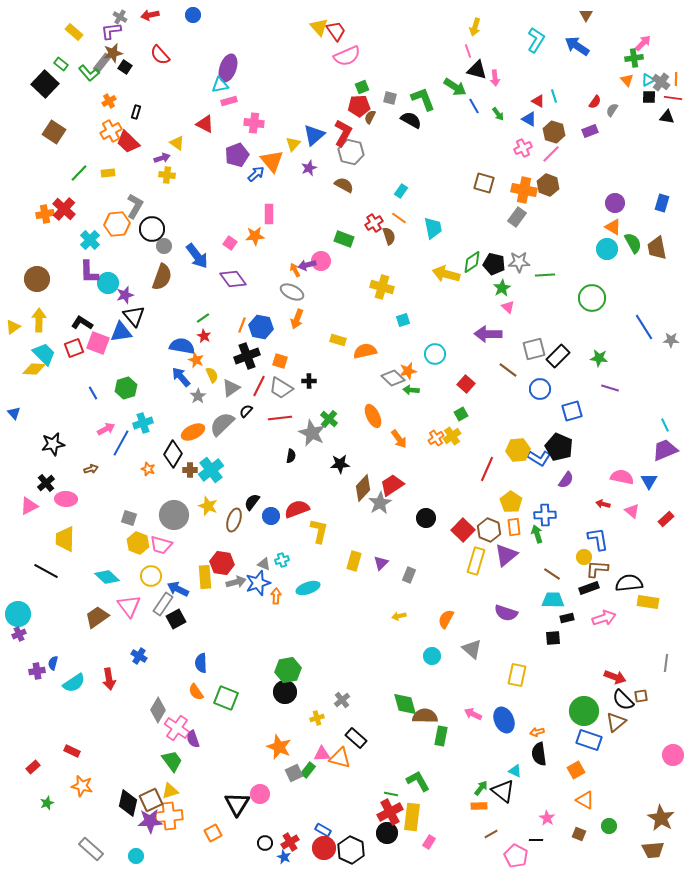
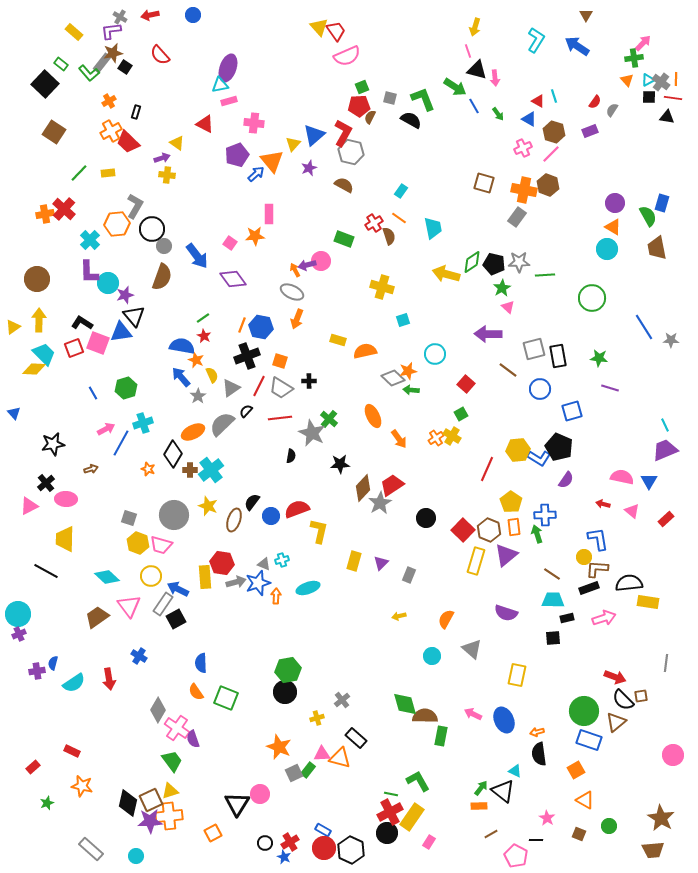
green semicircle at (633, 243): moved 15 px right, 27 px up
black rectangle at (558, 356): rotated 55 degrees counterclockwise
yellow cross at (452, 436): rotated 24 degrees counterclockwise
yellow rectangle at (412, 817): rotated 28 degrees clockwise
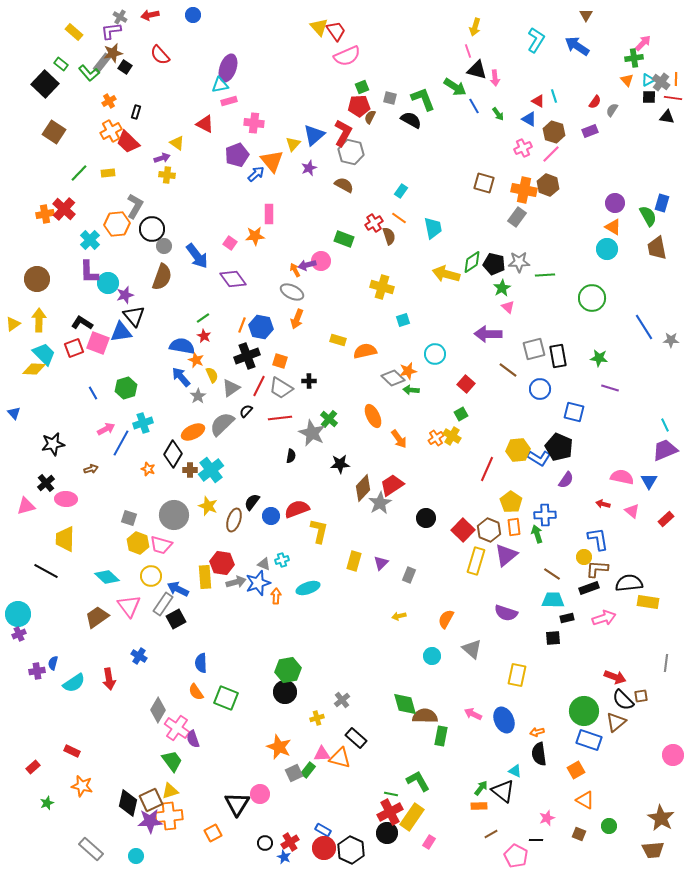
yellow triangle at (13, 327): moved 3 px up
blue square at (572, 411): moved 2 px right, 1 px down; rotated 30 degrees clockwise
pink triangle at (29, 506): moved 3 px left; rotated 12 degrees clockwise
pink star at (547, 818): rotated 21 degrees clockwise
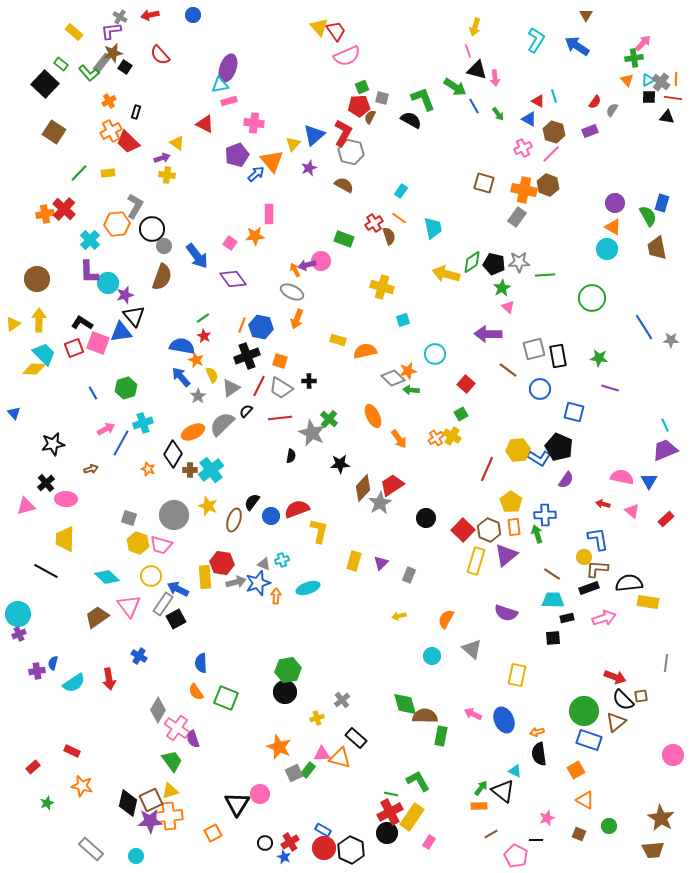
gray square at (390, 98): moved 8 px left
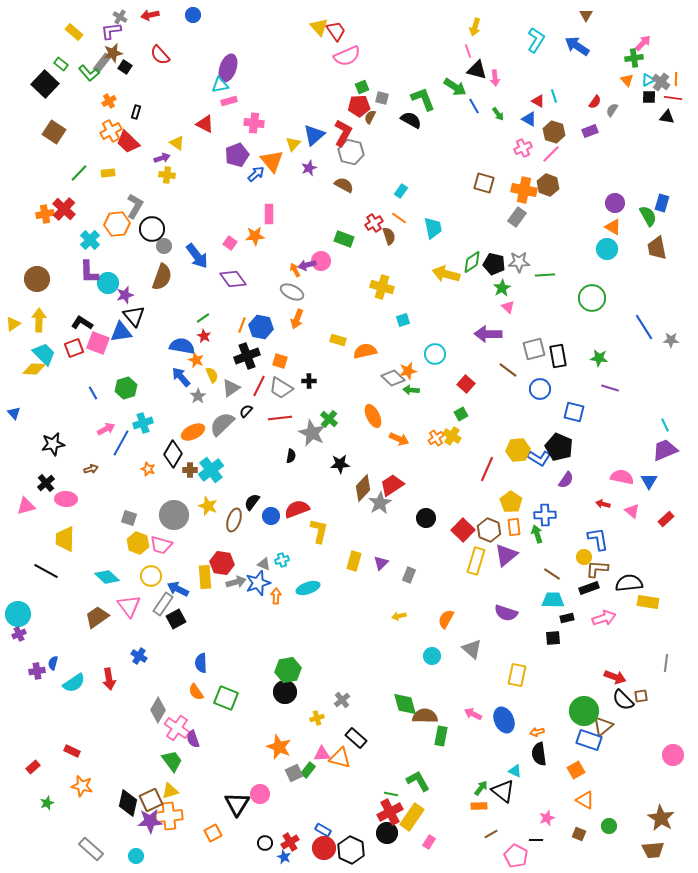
orange arrow at (399, 439): rotated 30 degrees counterclockwise
brown triangle at (616, 722): moved 13 px left, 4 px down
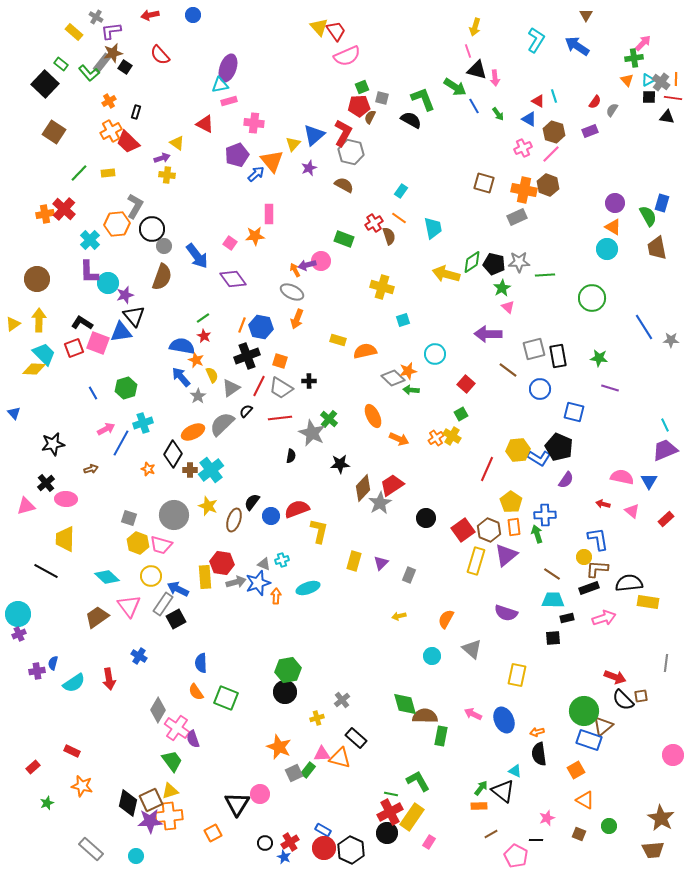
gray cross at (120, 17): moved 24 px left
gray rectangle at (517, 217): rotated 30 degrees clockwise
red square at (463, 530): rotated 10 degrees clockwise
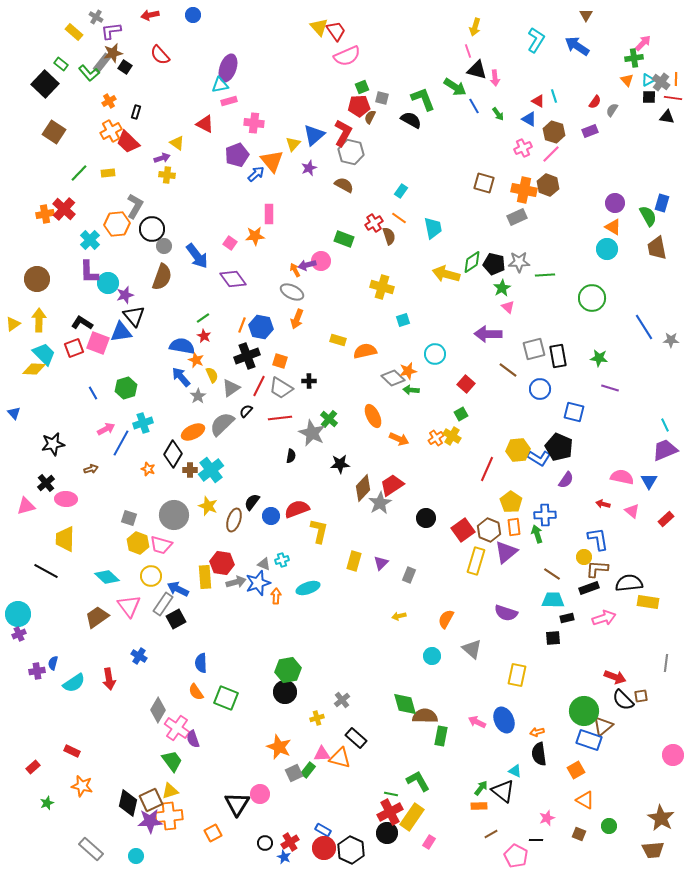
purple triangle at (506, 555): moved 3 px up
pink arrow at (473, 714): moved 4 px right, 8 px down
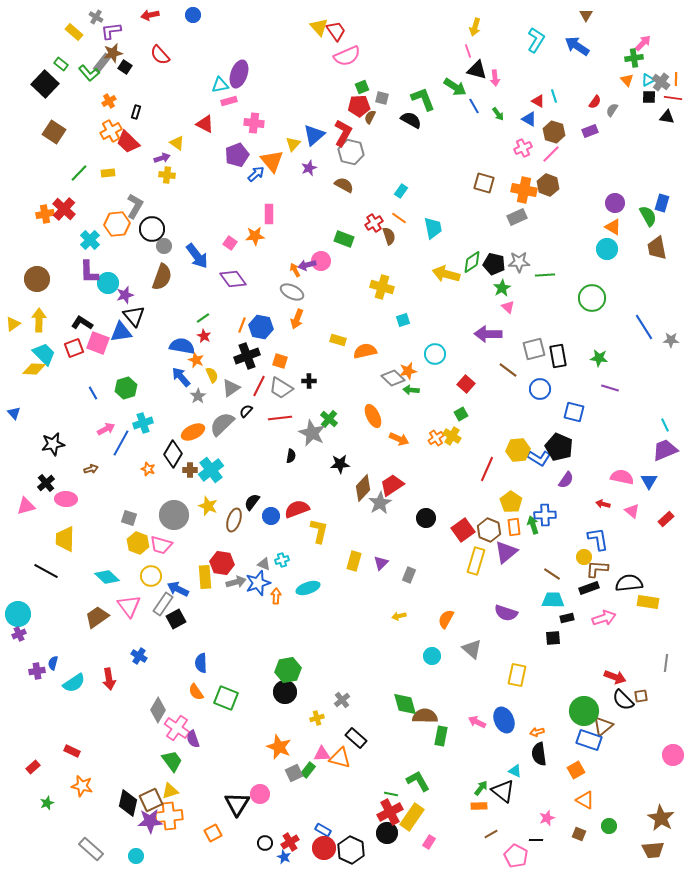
purple ellipse at (228, 68): moved 11 px right, 6 px down
green arrow at (537, 534): moved 4 px left, 9 px up
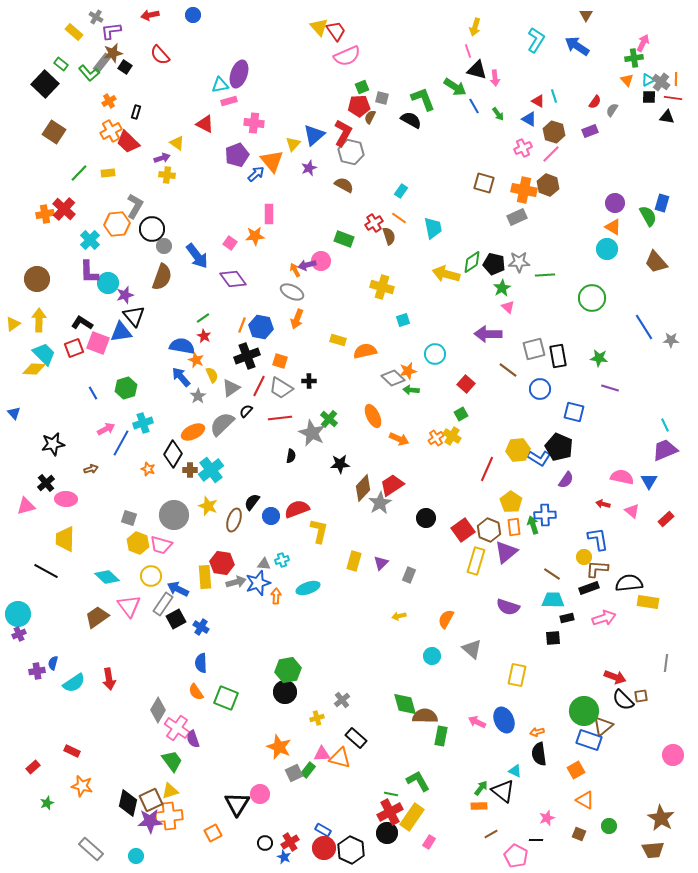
pink arrow at (643, 43): rotated 18 degrees counterclockwise
brown trapezoid at (657, 248): moved 1 px left, 14 px down; rotated 30 degrees counterclockwise
gray triangle at (264, 564): rotated 16 degrees counterclockwise
purple semicircle at (506, 613): moved 2 px right, 6 px up
blue cross at (139, 656): moved 62 px right, 29 px up
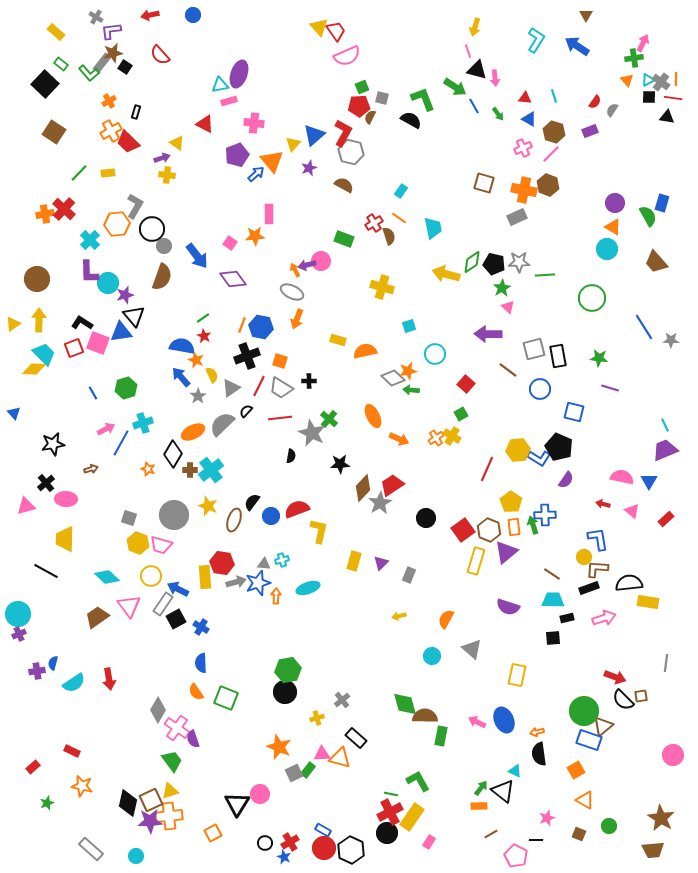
yellow rectangle at (74, 32): moved 18 px left
red triangle at (538, 101): moved 13 px left, 3 px up; rotated 24 degrees counterclockwise
cyan square at (403, 320): moved 6 px right, 6 px down
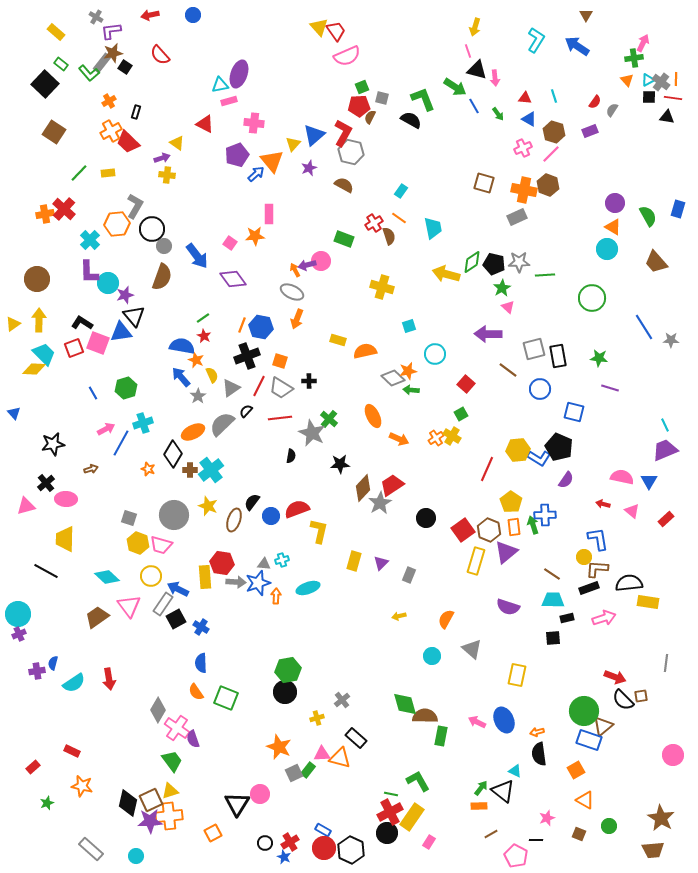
blue rectangle at (662, 203): moved 16 px right, 6 px down
gray arrow at (236, 582): rotated 18 degrees clockwise
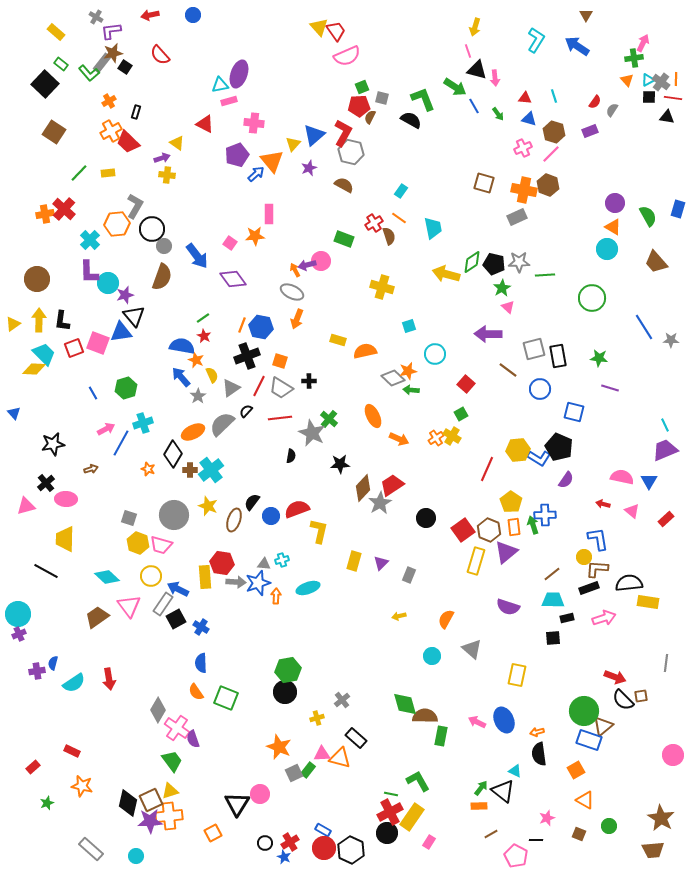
blue triangle at (529, 119): rotated 14 degrees counterclockwise
black L-shape at (82, 323): moved 20 px left, 2 px up; rotated 115 degrees counterclockwise
brown line at (552, 574): rotated 72 degrees counterclockwise
